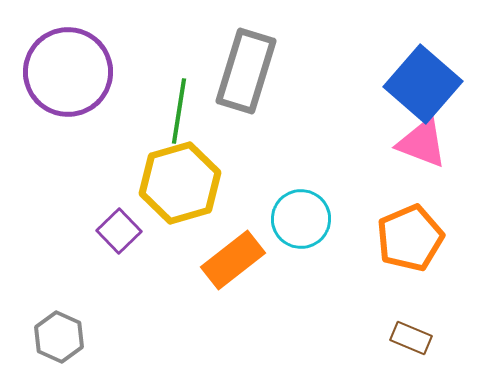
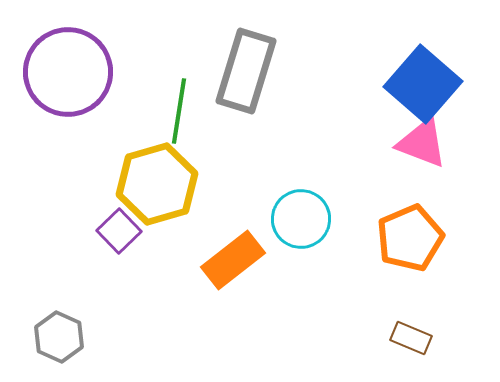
yellow hexagon: moved 23 px left, 1 px down
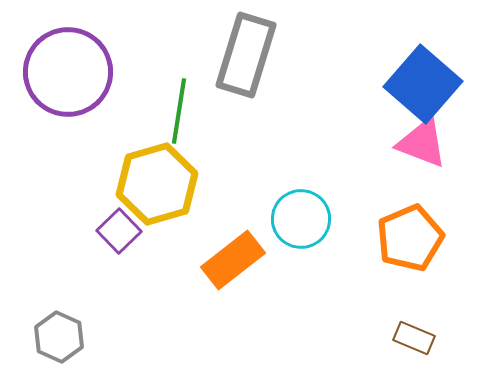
gray rectangle: moved 16 px up
brown rectangle: moved 3 px right
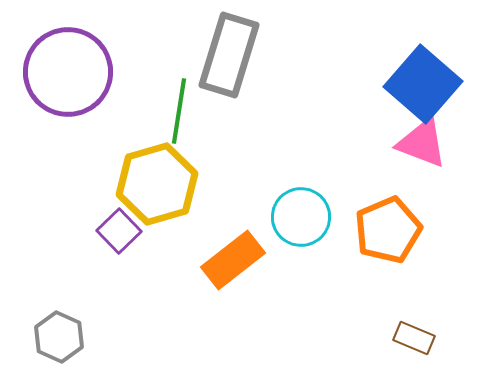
gray rectangle: moved 17 px left
cyan circle: moved 2 px up
orange pentagon: moved 22 px left, 8 px up
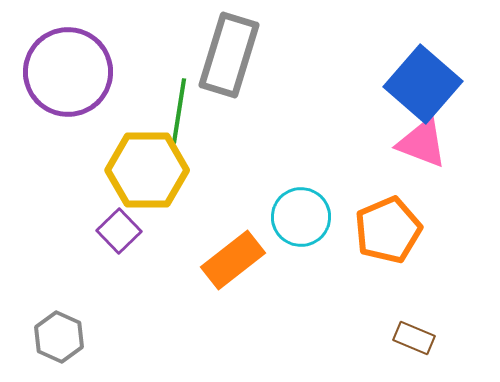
yellow hexagon: moved 10 px left, 14 px up; rotated 16 degrees clockwise
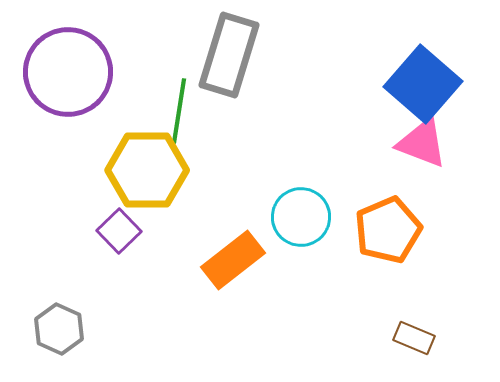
gray hexagon: moved 8 px up
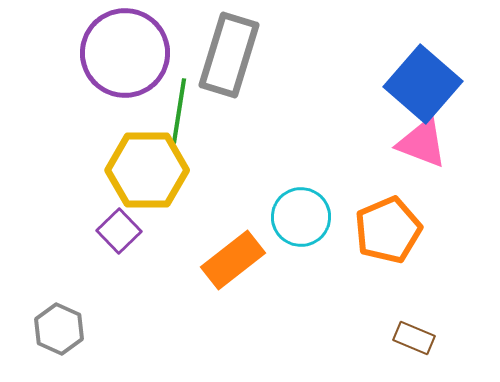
purple circle: moved 57 px right, 19 px up
